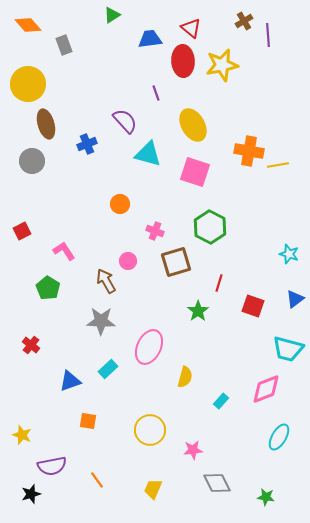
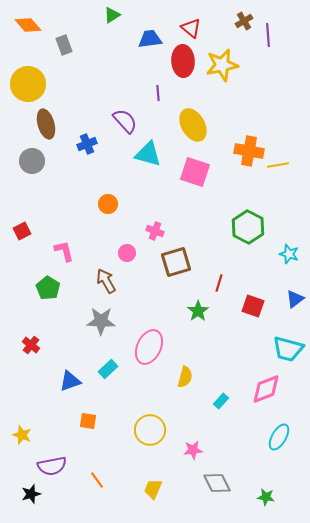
purple line at (156, 93): moved 2 px right; rotated 14 degrees clockwise
orange circle at (120, 204): moved 12 px left
green hexagon at (210, 227): moved 38 px right
pink L-shape at (64, 251): rotated 20 degrees clockwise
pink circle at (128, 261): moved 1 px left, 8 px up
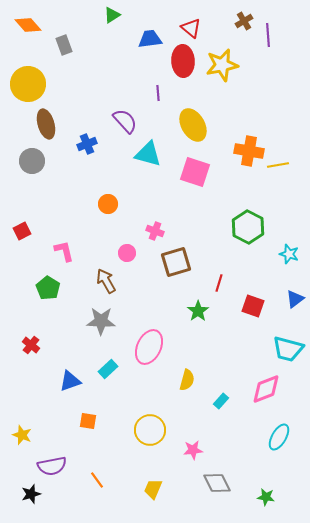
yellow semicircle at (185, 377): moved 2 px right, 3 px down
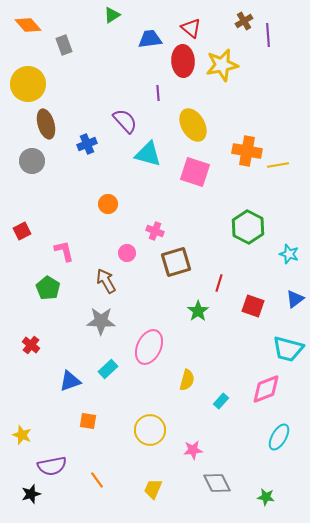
orange cross at (249, 151): moved 2 px left
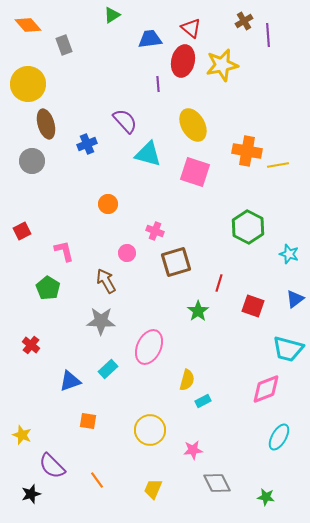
red ellipse at (183, 61): rotated 16 degrees clockwise
purple line at (158, 93): moved 9 px up
cyan rectangle at (221, 401): moved 18 px left; rotated 21 degrees clockwise
purple semicircle at (52, 466): rotated 56 degrees clockwise
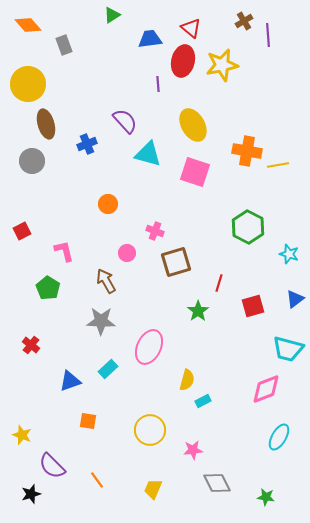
red square at (253, 306): rotated 35 degrees counterclockwise
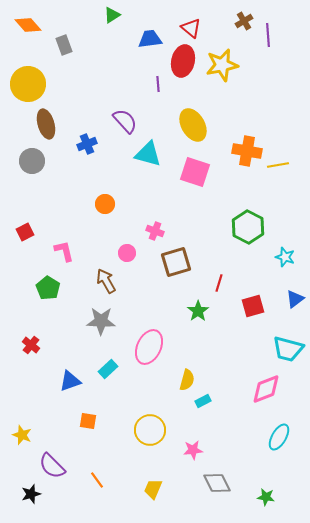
orange circle at (108, 204): moved 3 px left
red square at (22, 231): moved 3 px right, 1 px down
cyan star at (289, 254): moved 4 px left, 3 px down
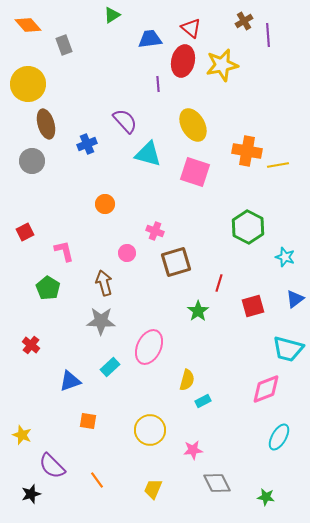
brown arrow at (106, 281): moved 2 px left, 2 px down; rotated 15 degrees clockwise
cyan rectangle at (108, 369): moved 2 px right, 2 px up
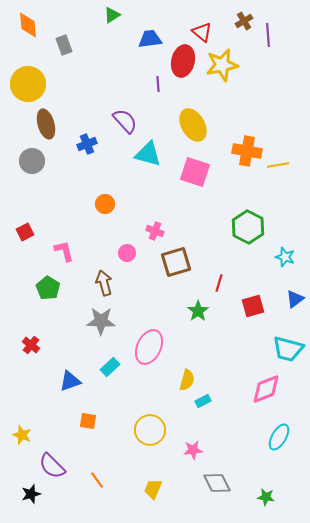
orange diamond at (28, 25): rotated 36 degrees clockwise
red triangle at (191, 28): moved 11 px right, 4 px down
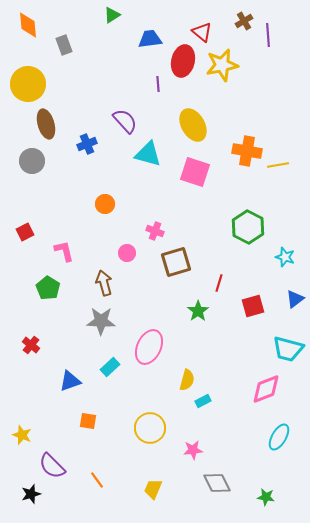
yellow circle at (150, 430): moved 2 px up
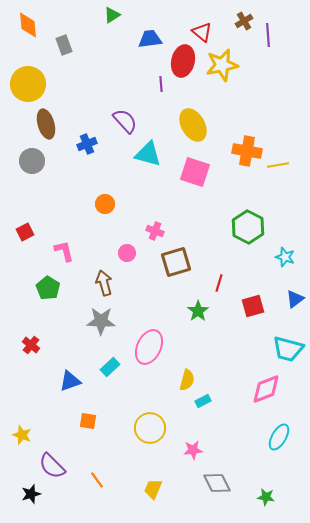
purple line at (158, 84): moved 3 px right
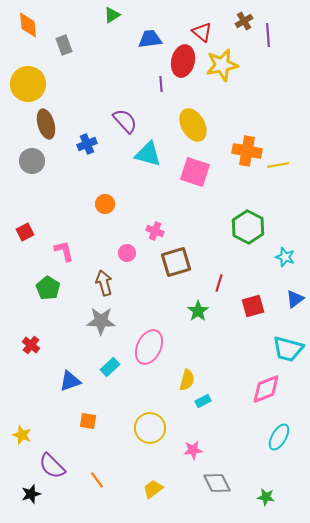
yellow trapezoid at (153, 489): rotated 30 degrees clockwise
